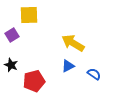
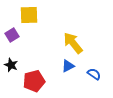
yellow arrow: rotated 20 degrees clockwise
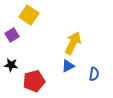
yellow square: rotated 36 degrees clockwise
yellow arrow: rotated 65 degrees clockwise
black star: rotated 16 degrees counterclockwise
blue semicircle: rotated 64 degrees clockwise
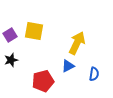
yellow square: moved 5 px right, 16 px down; rotated 24 degrees counterclockwise
purple square: moved 2 px left
yellow arrow: moved 4 px right
black star: moved 5 px up; rotated 24 degrees counterclockwise
red pentagon: moved 9 px right
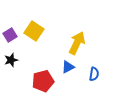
yellow square: rotated 24 degrees clockwise
blue triangle: moved 1 px down
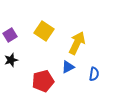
yellow square: moved 10 px right
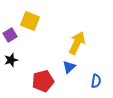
yellow square: moved 14 px left, 10 px up; rotated 12 degrees counterclockwise
blue triangle: moved 1 px right; rotated 16 degrees counterclockwise
blue semicircle: moved 2 px right, 7 px down
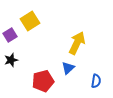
yellow square: rotated 36 degrees clockwise
blue triangle: moved 1 px left, 1 px down
